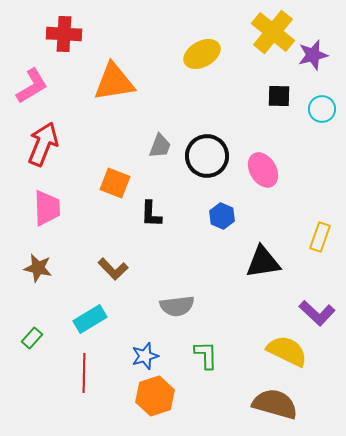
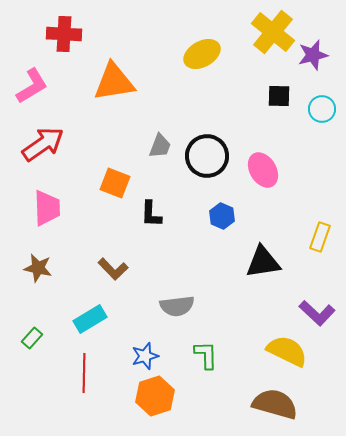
red arrow: rotated 33 degrees clockwise
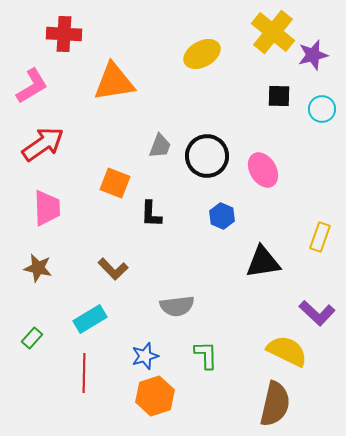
brown semicircle: rotated 87 degrees clockwise
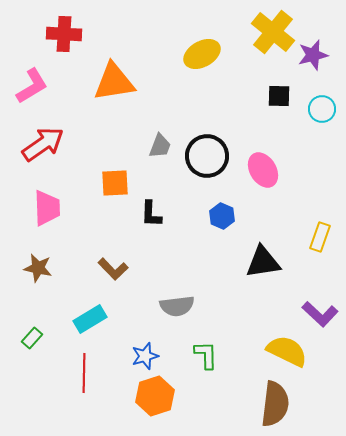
orange square: rotated 24 degrees counterclockwise
purple L-shape: moved 3 px right, 1 px down
brown semicircle: rotated 6 degrees counterclockwise
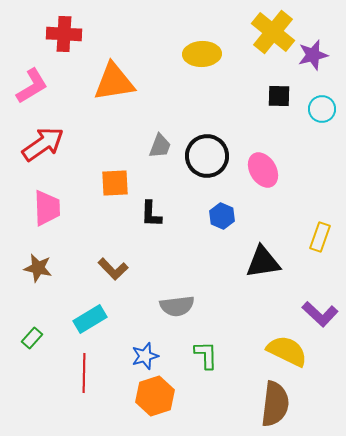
yellow ellipse: rotated 27 degrees clockwise
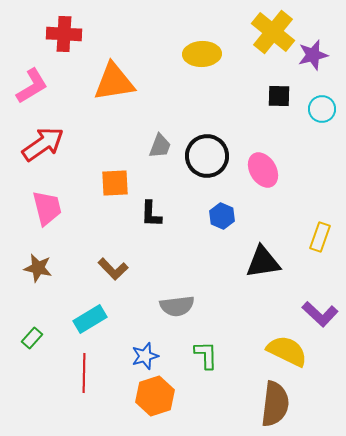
pink trapezoid: rotated 12 degrees counterclockwise
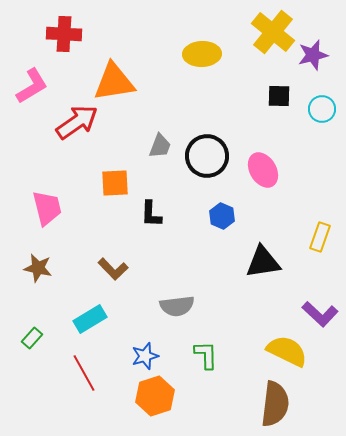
red arrow: moved 34 px right, 22 px up
red line: rotated 30 degrees counterclockwise
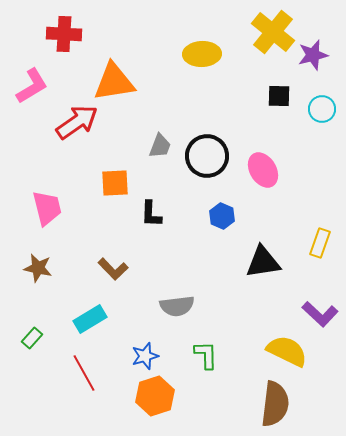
yellow rectangle: moved 6 px down
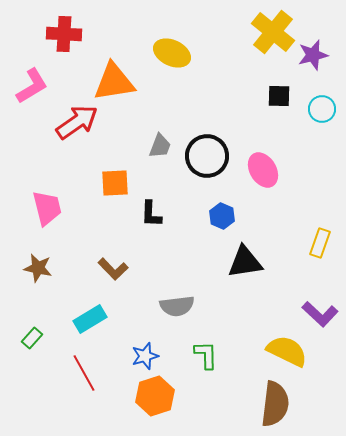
yellow ellipse: moved 30 px left, 1 px up; rotated 27 degrees clockwise
black triangle: moved 18 px left
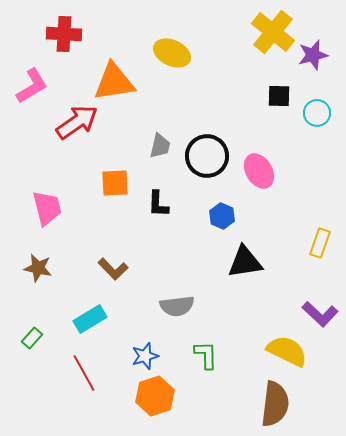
cyan circle: moved 5 px left, 4 px down
gray trapezoid: rotated 8 degrees counterclockwise
pink ellipse: moved 4 px left, 1 px down
black L-shape: moved 7 px right, 10 px up
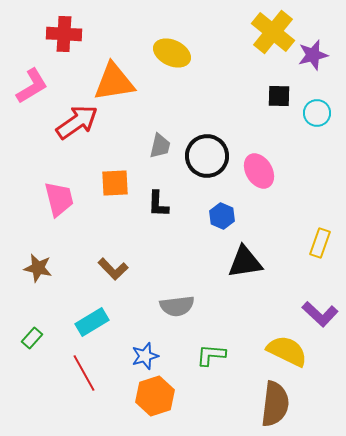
pink trapezoid: moved 12 px right, 9 px up
cyan rectangle: moved 2 px right, 3 px down
green L-shape: moved 5 px right; rotated 84 degrees counterclockwise
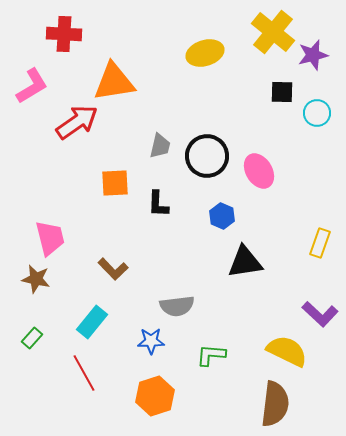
yellow ellipse: moved 33 px right; rotated 42 degrees counterclockwise
black square: moved 3 px right, 4 px up
pink trapezoid: moved 9 px left, 39 px down
brown star: moved 2 px left, 11 px down
cyan rectangle: rotated 20 degrees counterclockwise
blue star: moved 6 px right, 15 px up; rotated 16 degrees clockwise
